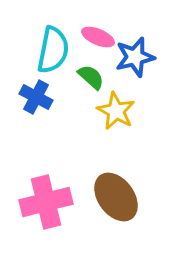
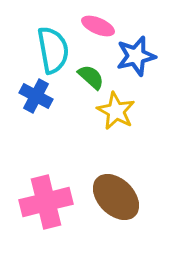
pink ellipse: moved 11 px up
cyan semicircle: rotated 21 degrees counterclockwise
blue star: moved 1 px right, 1 px up
blue cross: moved 1 px up
brown ellipse: rotated 9 degrees counterclockwise
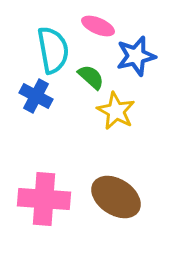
brown ellipse: rotated 12 degrees counterclockwise
pink cross: moved 2 px left, 3 px up; rotated 18 degrees clockwise
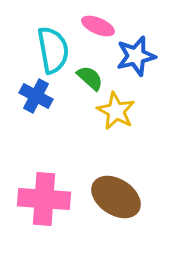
green semicircle: moved 1 px left, 1 px down
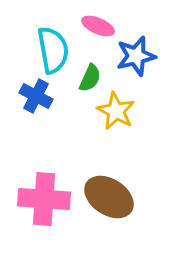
green semicircle: rotated 72 degrees clockwise
brown ellipse: moved 7 px left
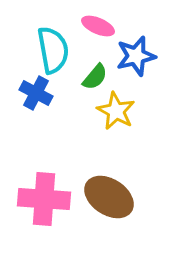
green semicircle: moved 5 px right, 1 px up; rotated 16 degrees clockwise
blue cross: moved 3 px up
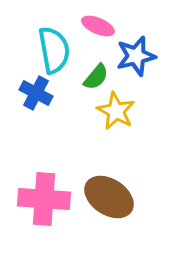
cyan semicircle: moved 1 px right
green semicircle: moved 1 px right
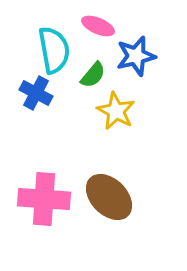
green semicircle: moved 3 px left, 2 px up
brown ellipse: rotated 12 degrees clockwise
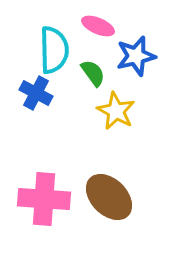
cyan semicircle: rotated 9 degrees clockwise
green semicircle: moved 2 px up; rotated 76 degrees counterclockwise
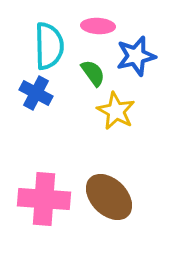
pink ellipse: rotated 20 degrees counterclockwise
cyan semicircle: moved 5 px left, 4 px up
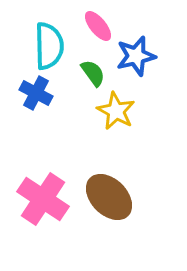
pink ellipse: rotated 48 degrees clockwise
pink cross: moved 1 px left; rotated 30 degrees clockwise
